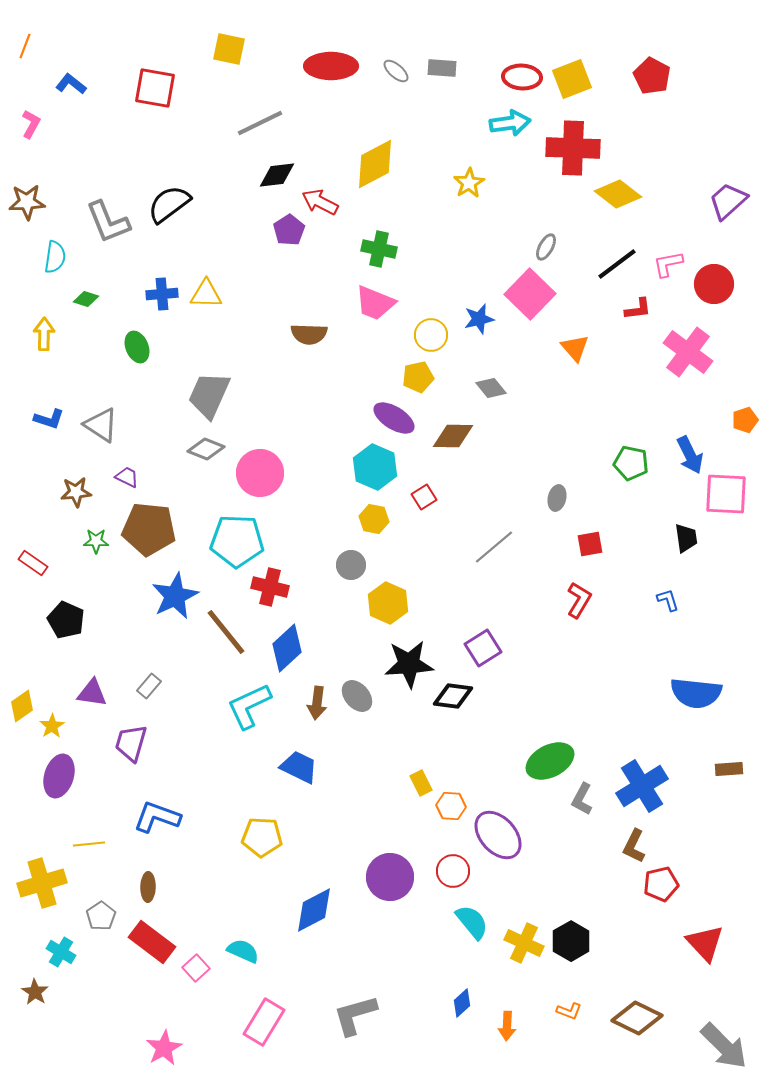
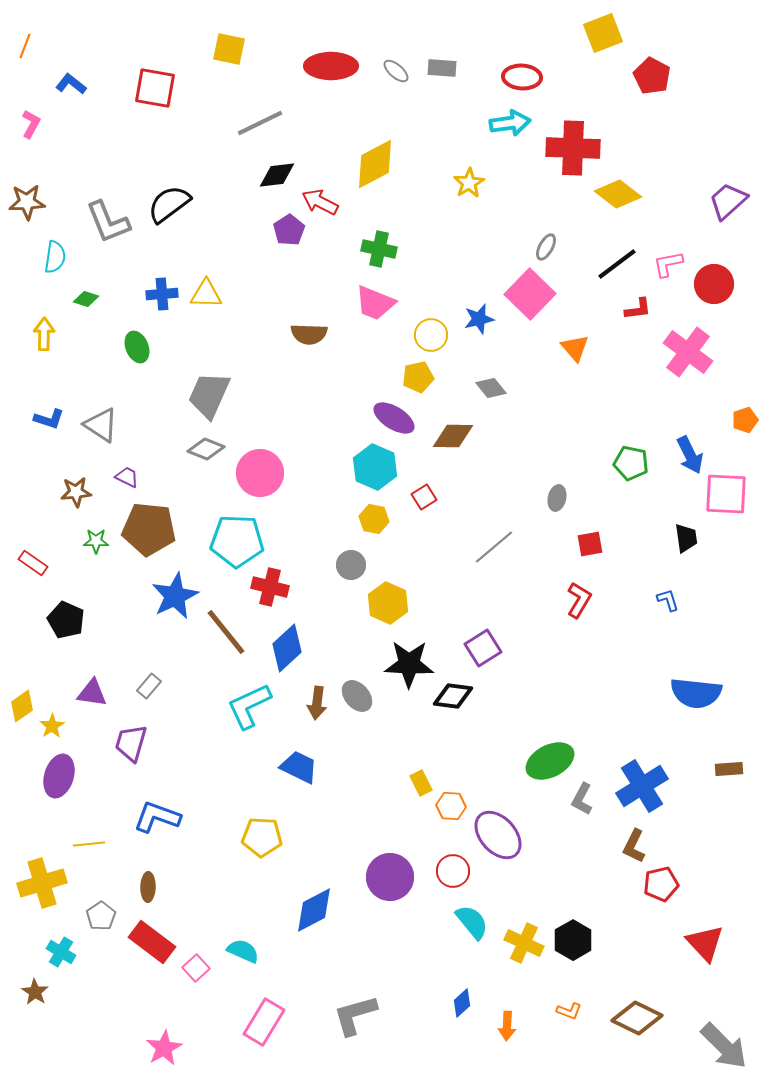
yellow square at (572, 79): moved 31 px right, 46 px up
black star at (409, 664): rotated 6 degrees clockwise
black hexagon at (571, 941): moved 2 px right, 1 px up
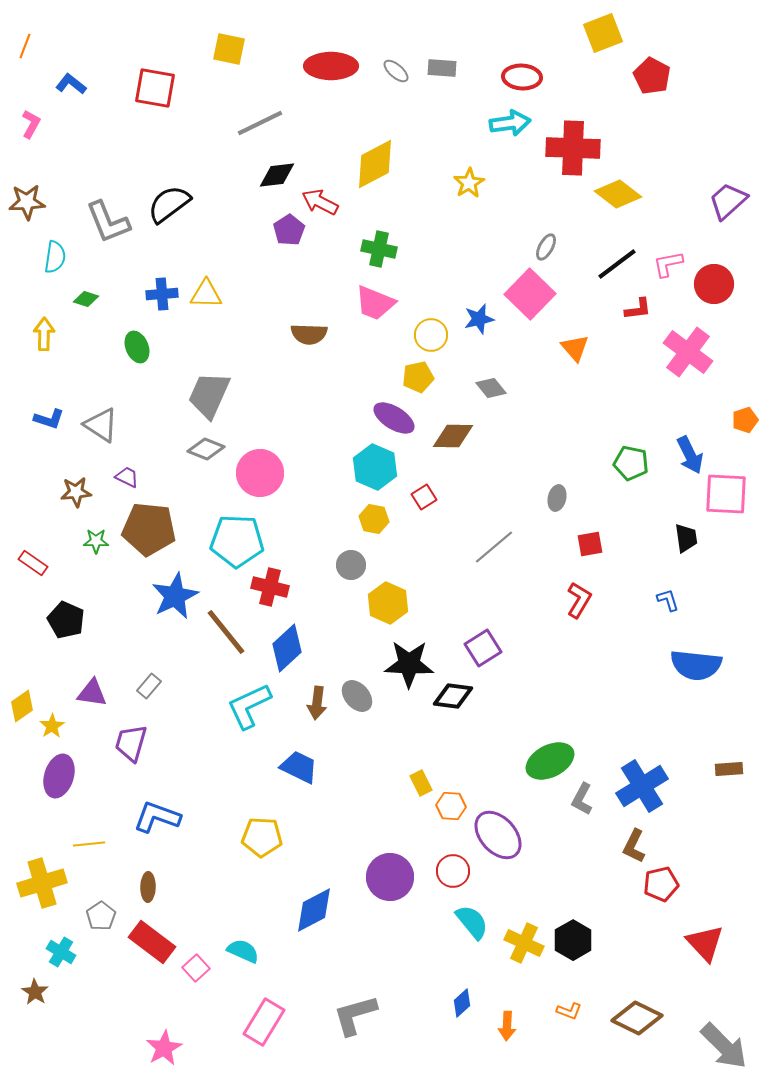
blue semicircle at (696, 693): moved 28 px up
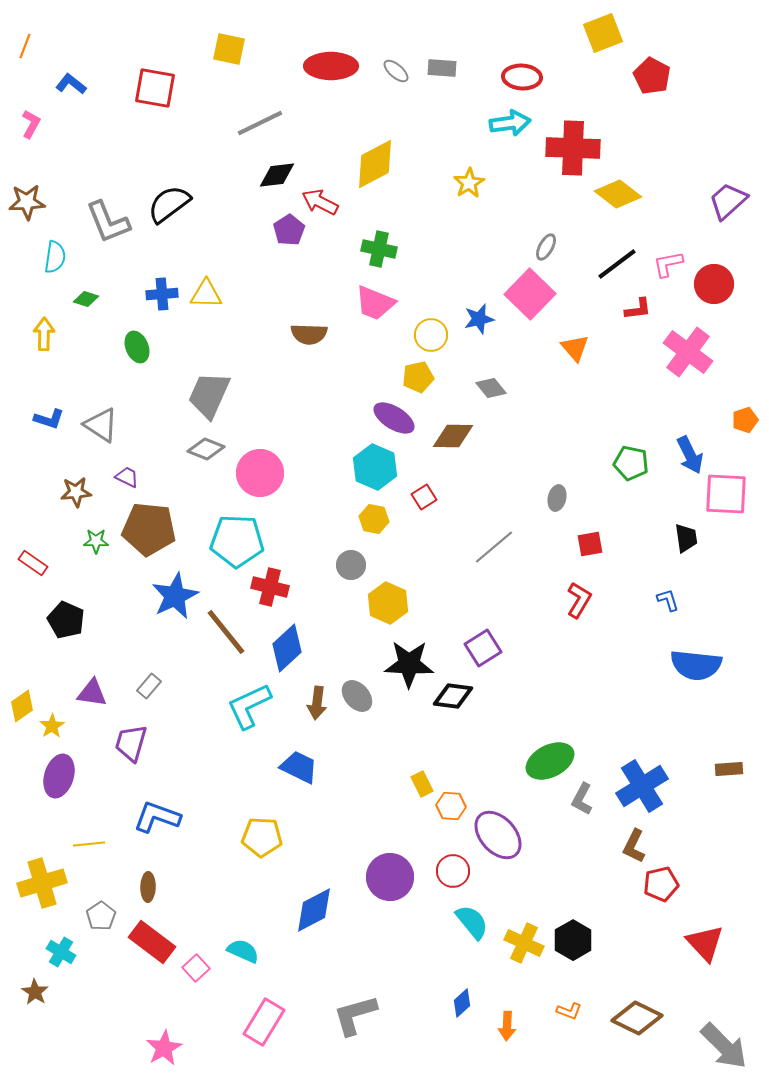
yellow rectangle at (421, 783): moved 1 px right, 1 px down
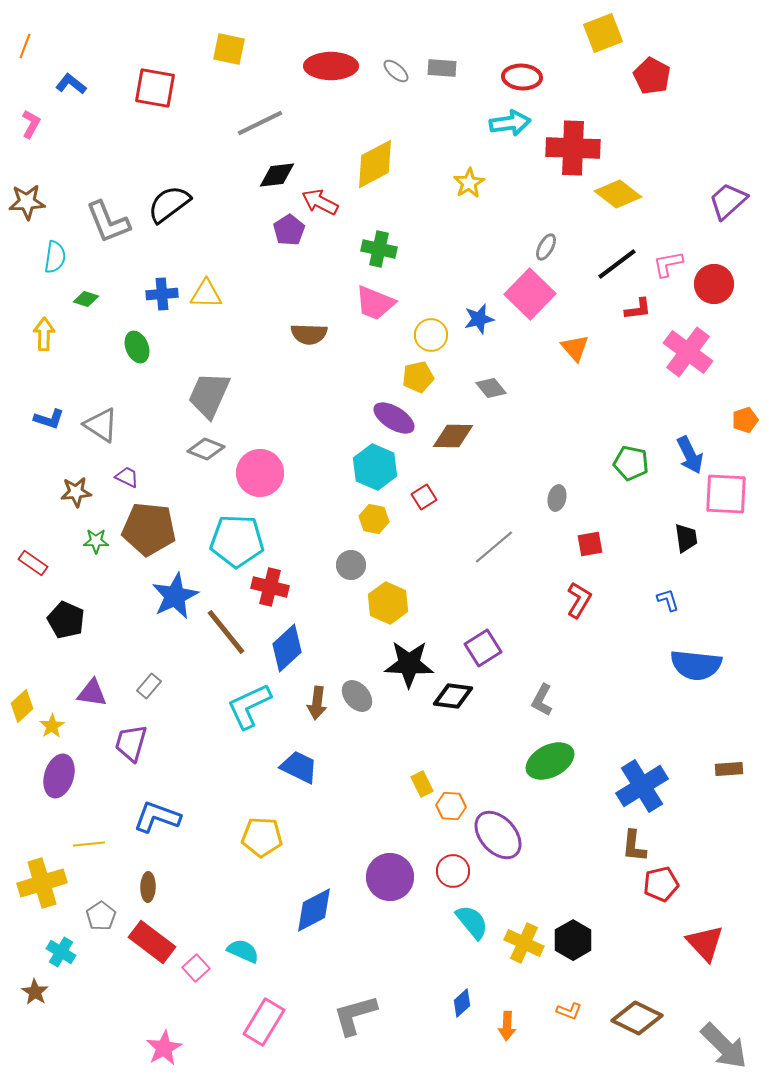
yellow diamond at (22, 706): rotated 8 degrees counterclockwise
gray L-shape at (582, 799): moved 40 px left, 99 px up
brown L-shape at (634, 846): rotated 20 degrees counterclockwise
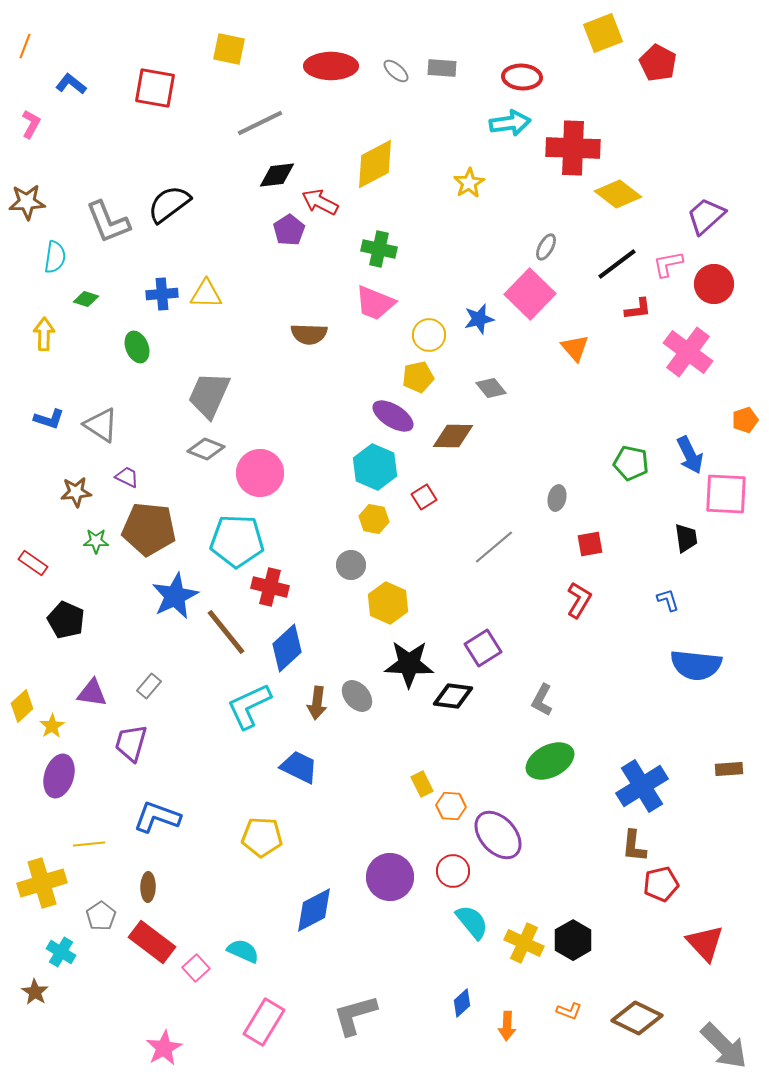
red pentagon at (652, 76): moved 6 px right, 13 px up
purple trapezoid at (728, 201): moved 22 px left, 15 px down
yellow circle at (431, 335): moved 2 px left
purple ellipse at (394, 418): moved 1 px left, 2 px up
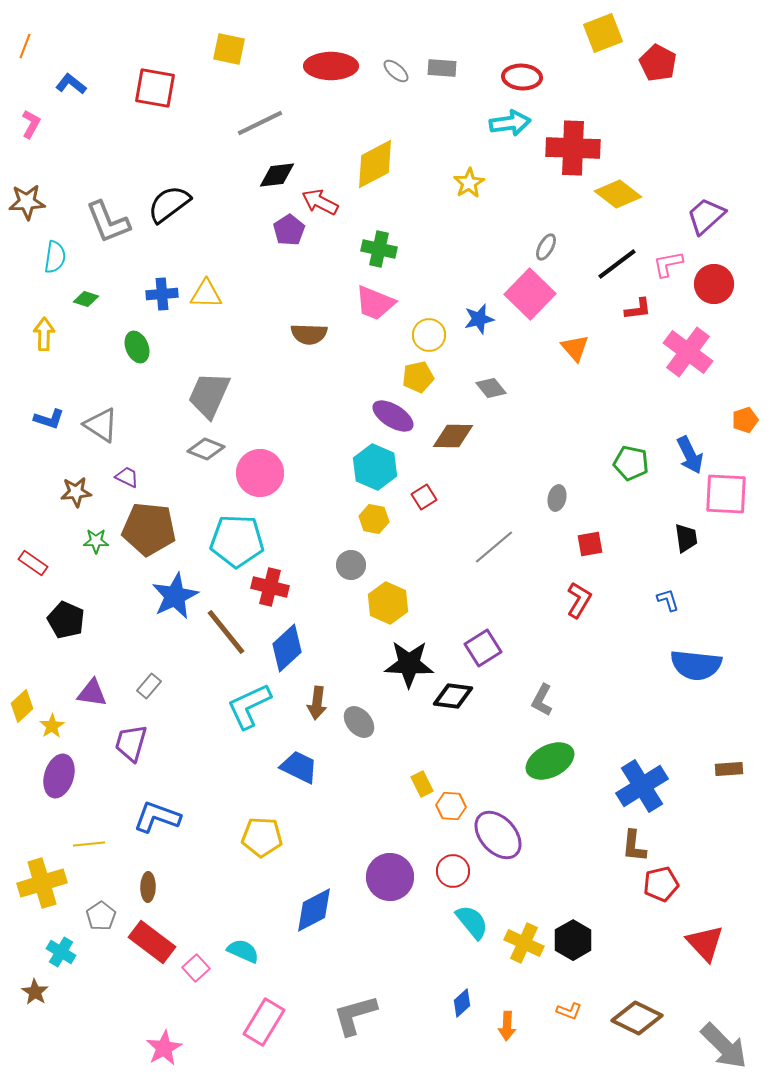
gray ellipse at (357, 696): moved 2 px right, 26 px down
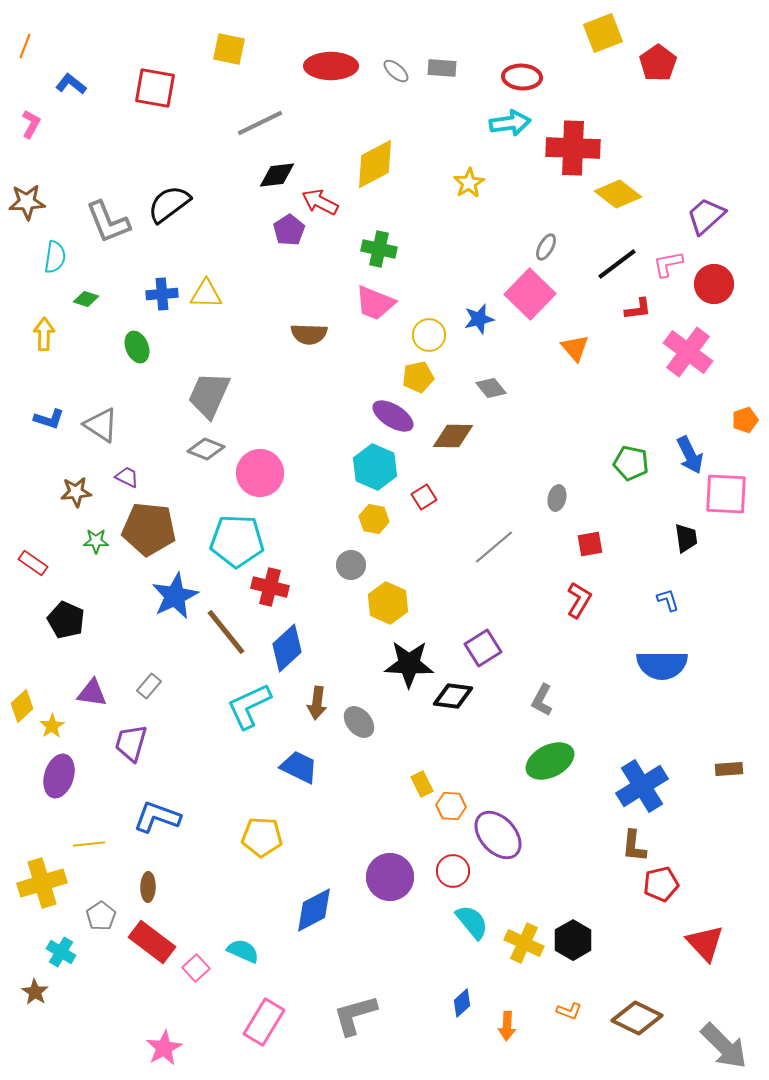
red pentagon at (658, 63): rotated 9 degrees clockwise
blue semicircle at (696, 665): moved 34 px left; rotated 6 degrees counterclockwise
